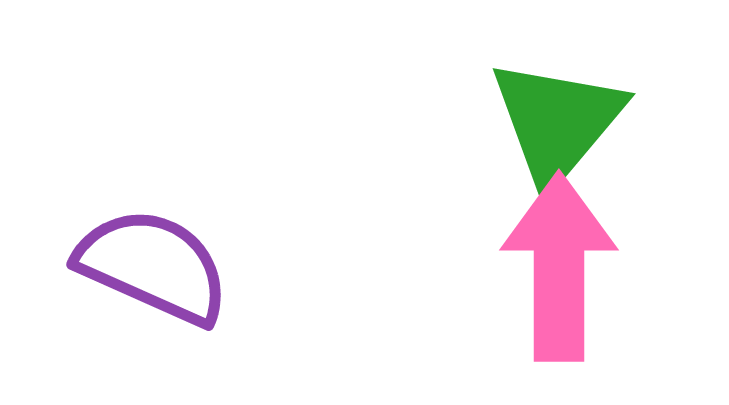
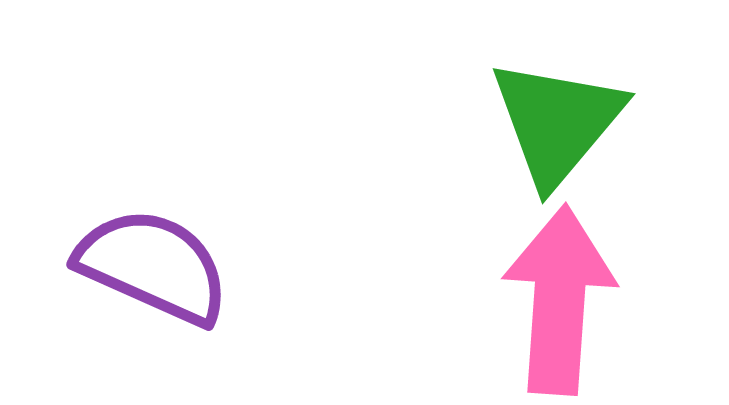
pink arrow: moved 33 px down; rotated 4 degrees clockwise
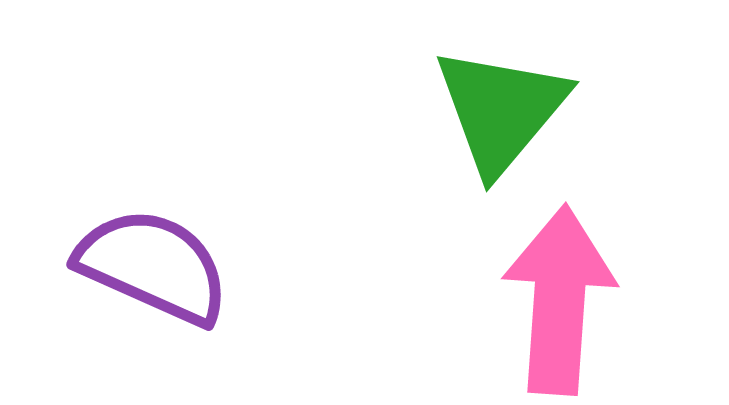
green triangle: moved 56 px left, 12 px up
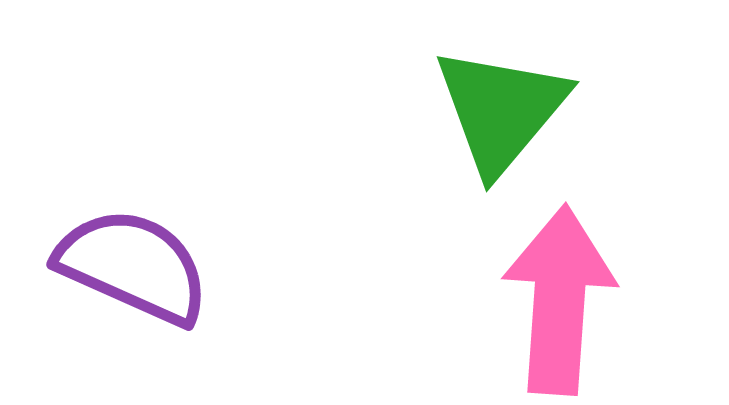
purple semicircle: moved 20 px left
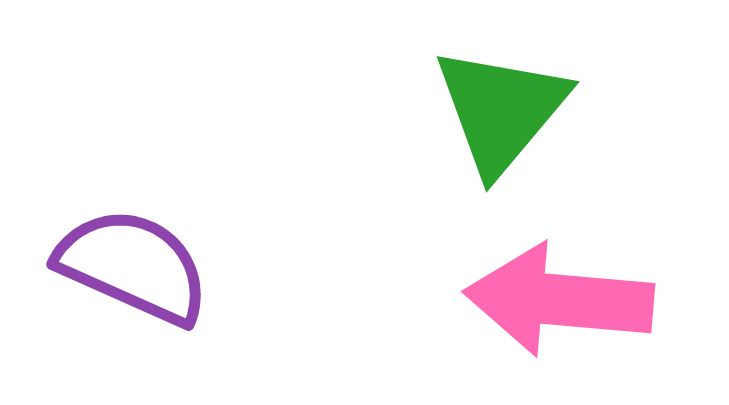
pink arrow: rotated 89 degrees counterclockwise
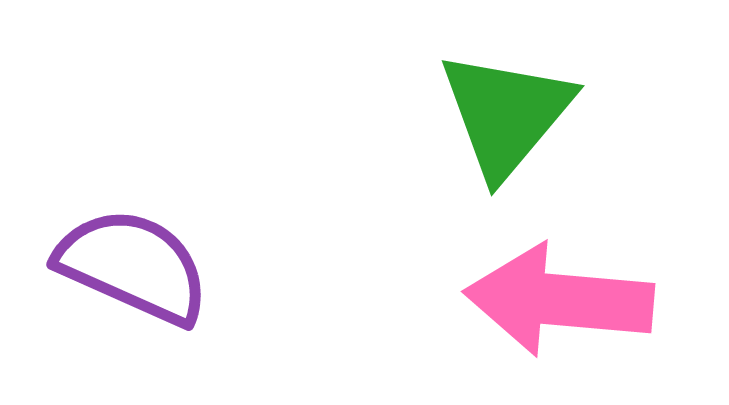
green triangle: moved 5 px right, 4 px down
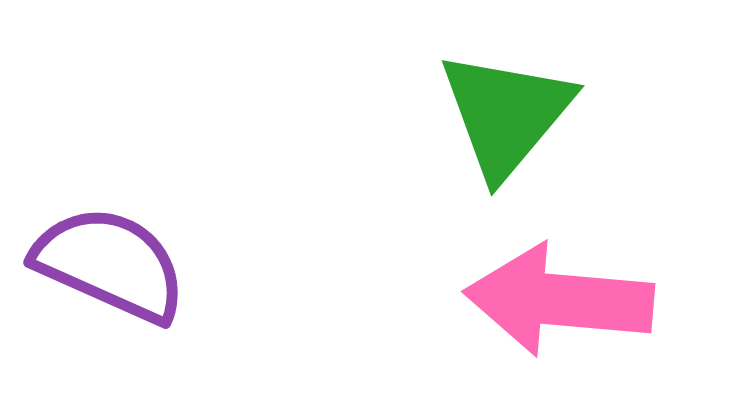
purple semicircle: moved 23 px left, 2 px up
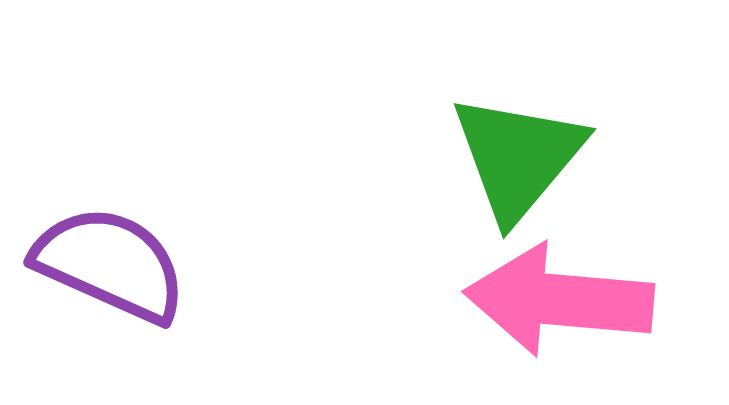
green triangle: moved 12 px right, 43 px down
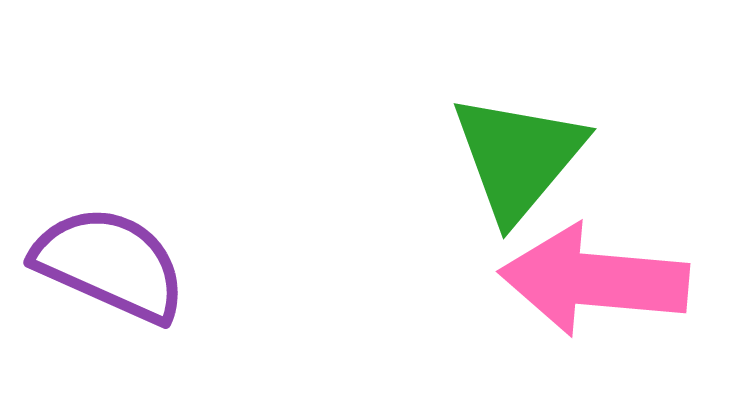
pink arrow: moved 35 px right, 20 px up
